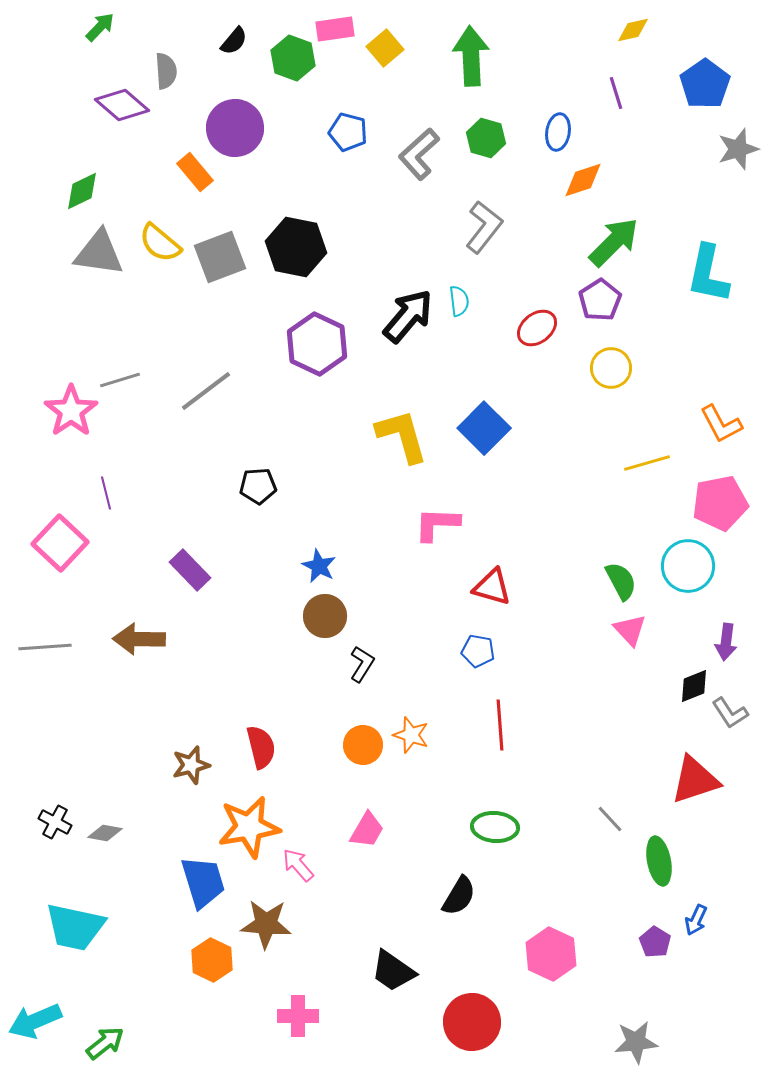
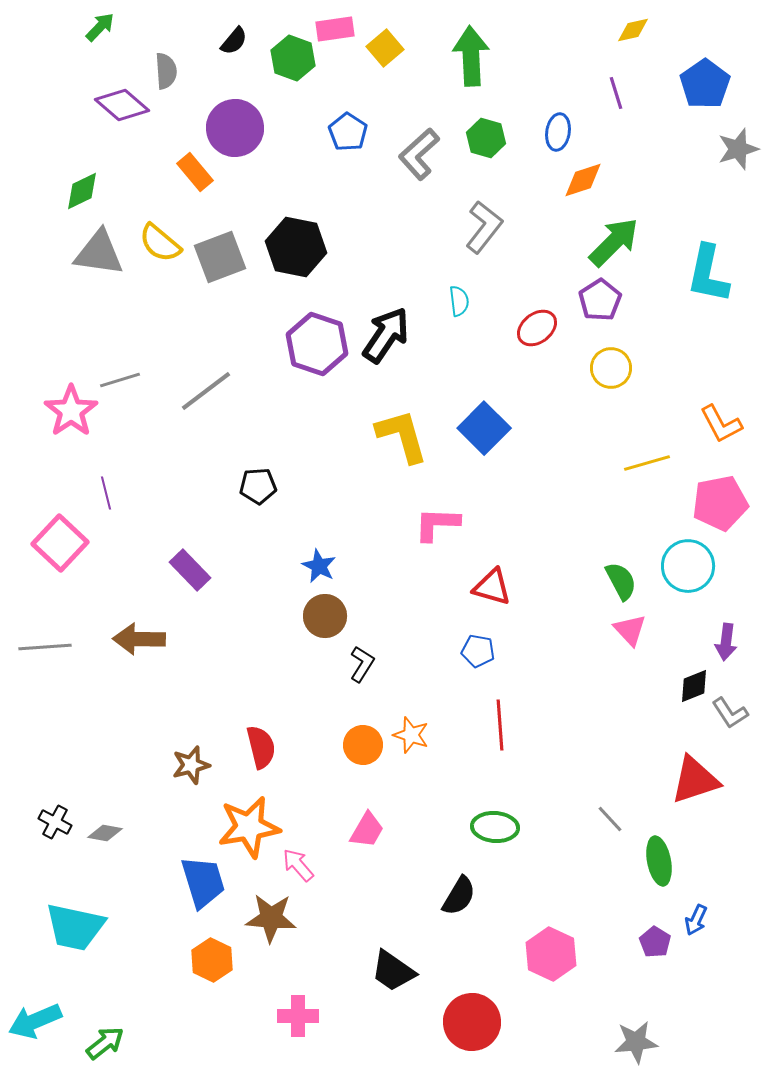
blue pentagon at (348, 132): rotated 18 degrees clockwise
black arrow at (408, 316): moved 22 px left, 19 px down; rotated 6 degrees counterclockwise
purple hexagon at (317, 344): rotated 6 degrees counterclockwise
brown star at (266, 924): moved 5 px right, 6 px up
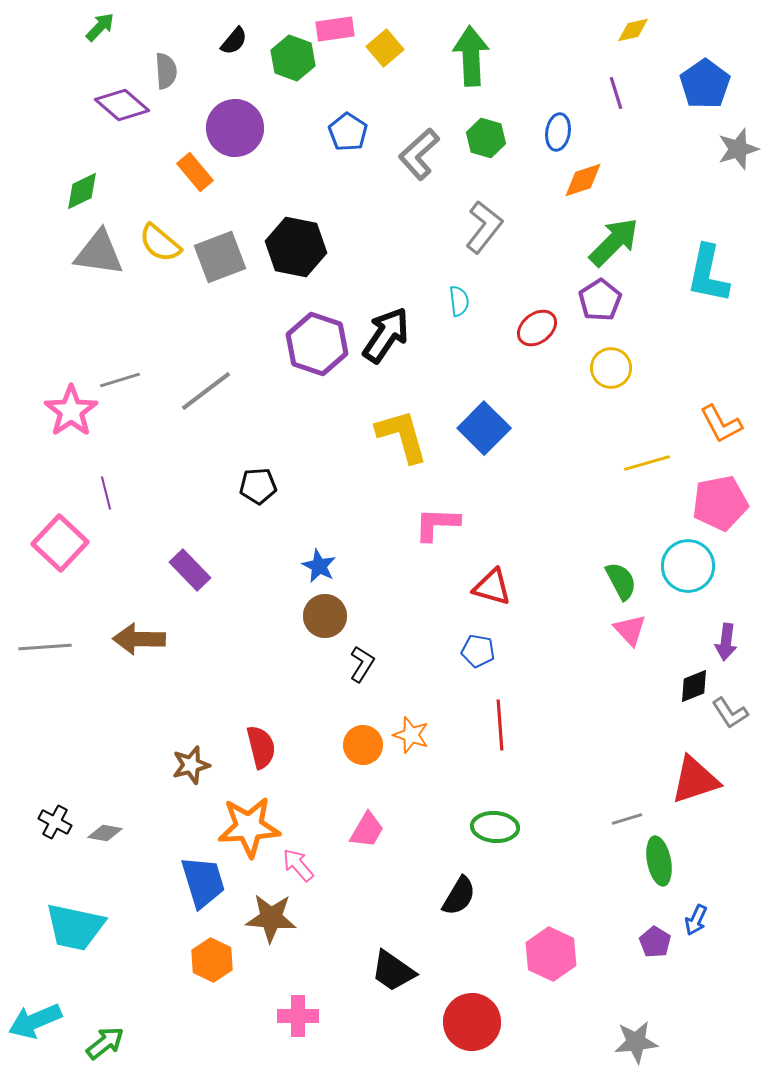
gray line at (610, 819): moved 17 px right; rotated 64 degrees counterclockwise
orange star at (249, 827): rotated 6 degrees clockwise
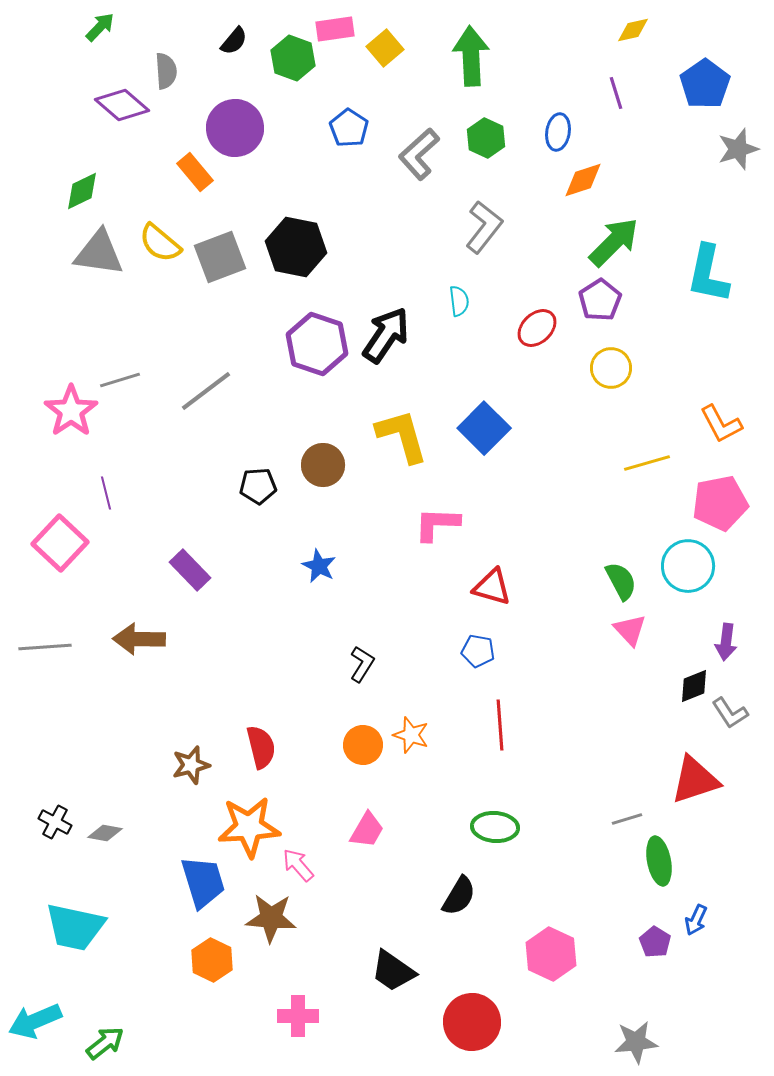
blue pentagon at (348, 132): moved 1 px right, 4 px up
green hexagon at (486, 138): rotated 9 degrees clockwise
red ellipse at (537, 328): rotated 6 degrees counterclockwise
brown circle at (325, 616): moved 2 px left, 151 px up
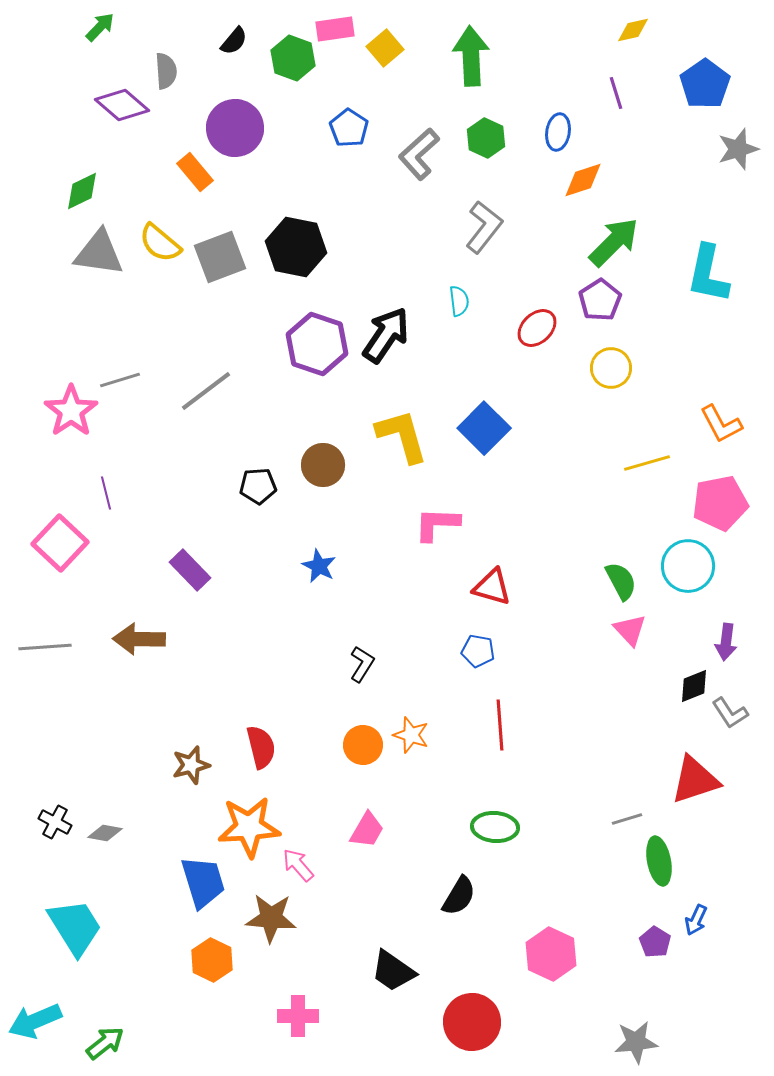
cyan trapezoid at (75, 927): rotated 134 degrees counterclockwise
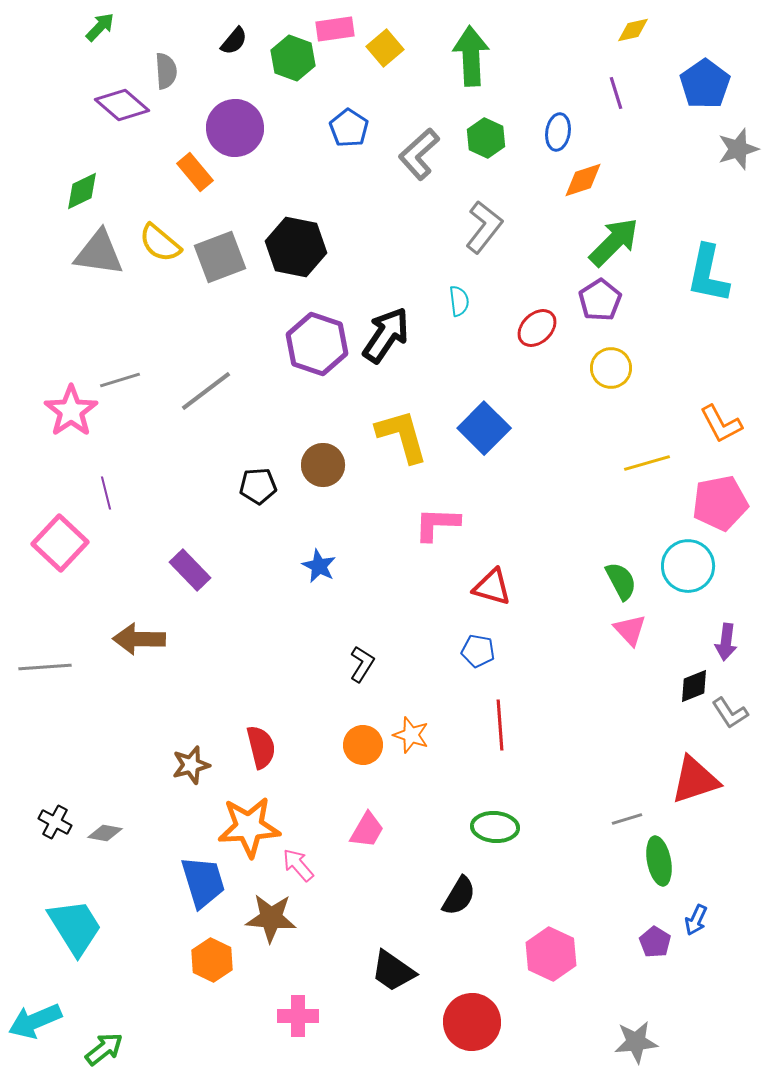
gray line at (45, 647): moved 20 px down
green arrow at (105, 1043): moved 1 px left, 6 px down
